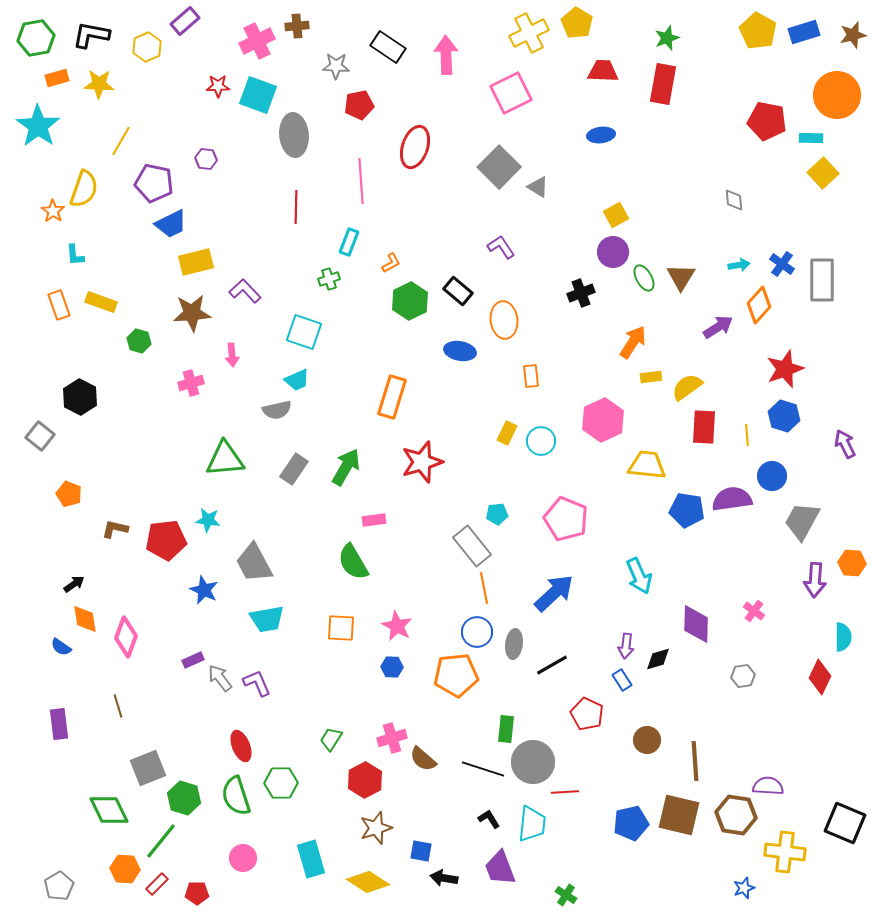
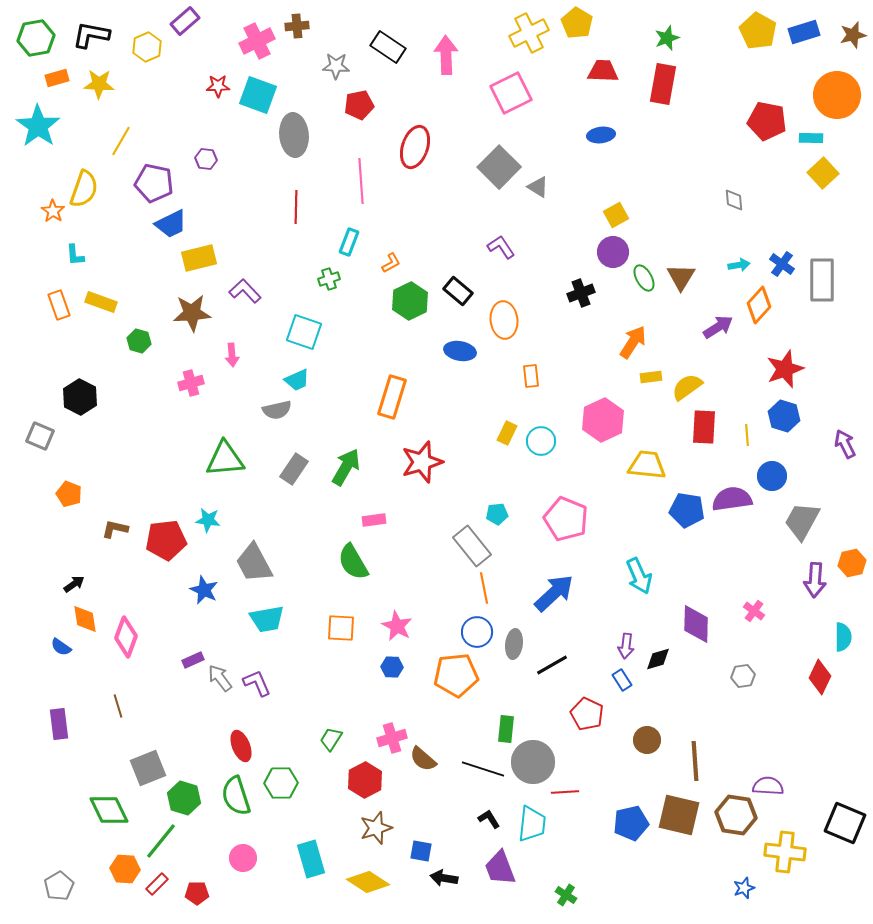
yellow rectangle at (196, 262): moved 3 px right, 4 px up
gray square at (40, 436): rotated 16 degrees counterclockwise
orange hexagon at (852, 563): rotated 16 degrees counterclockwise
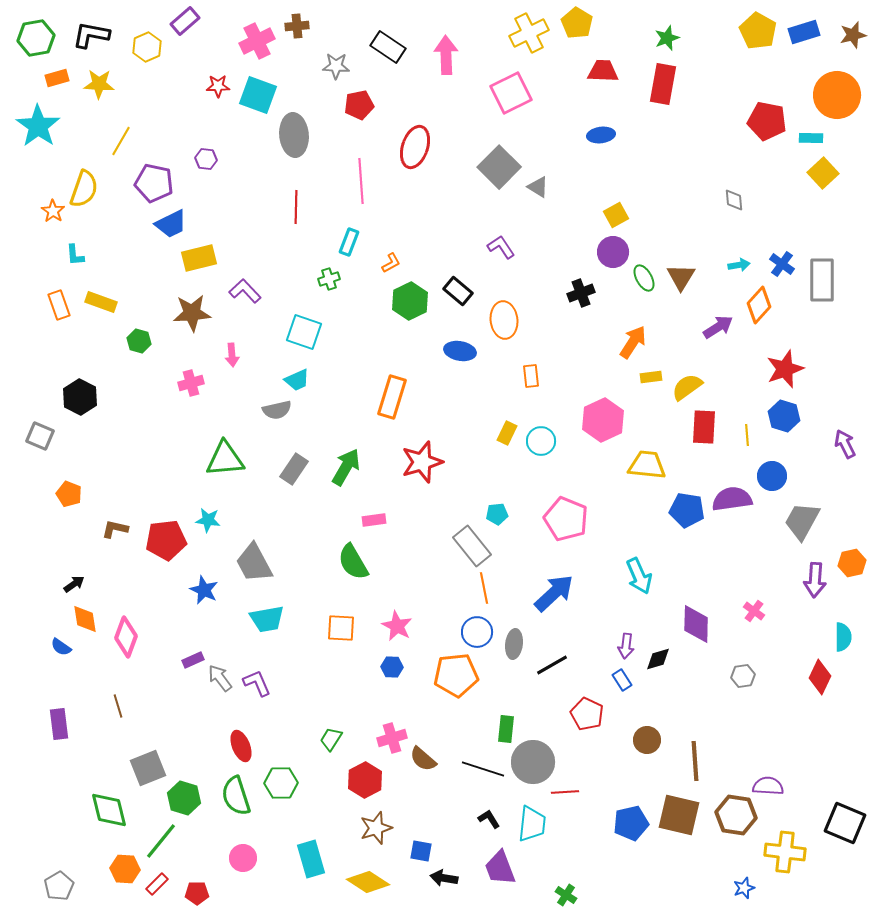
green diamond at (109, 810): rotated 12 degrees clockwise
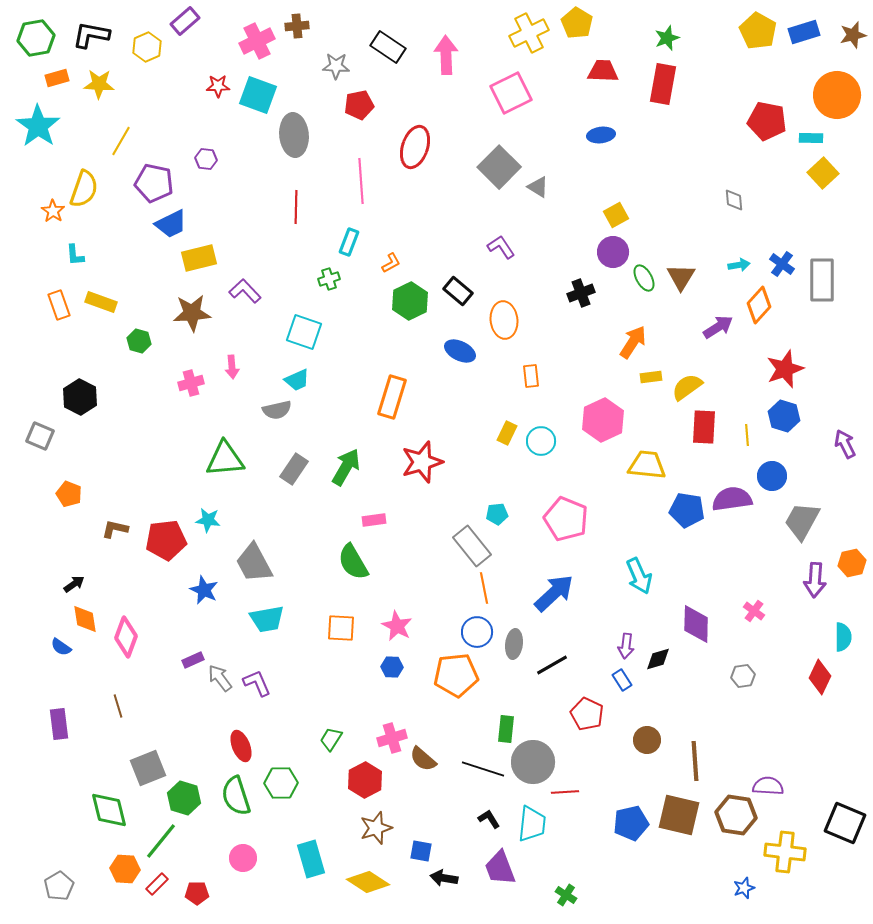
blue ellipse at (460, 351): rotated 16 degrees clockwise
pink arrow at (232, 355): moved 12 px down
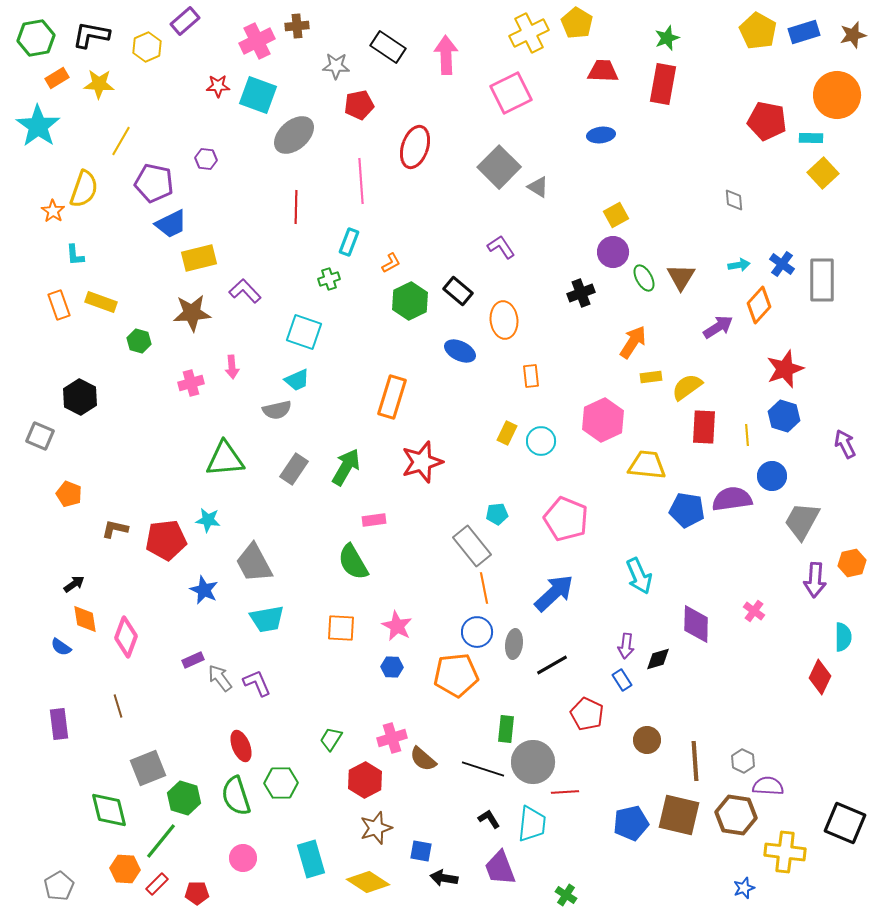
orange rectangle at (57, 78): rotated 15 degrees counterclockwise
gray ellipse at (294, 135): rotated 54 degrees clockwise
gray hexagon at (743, 676): moved 85 px down; rotated 25 degrees counterclockwise
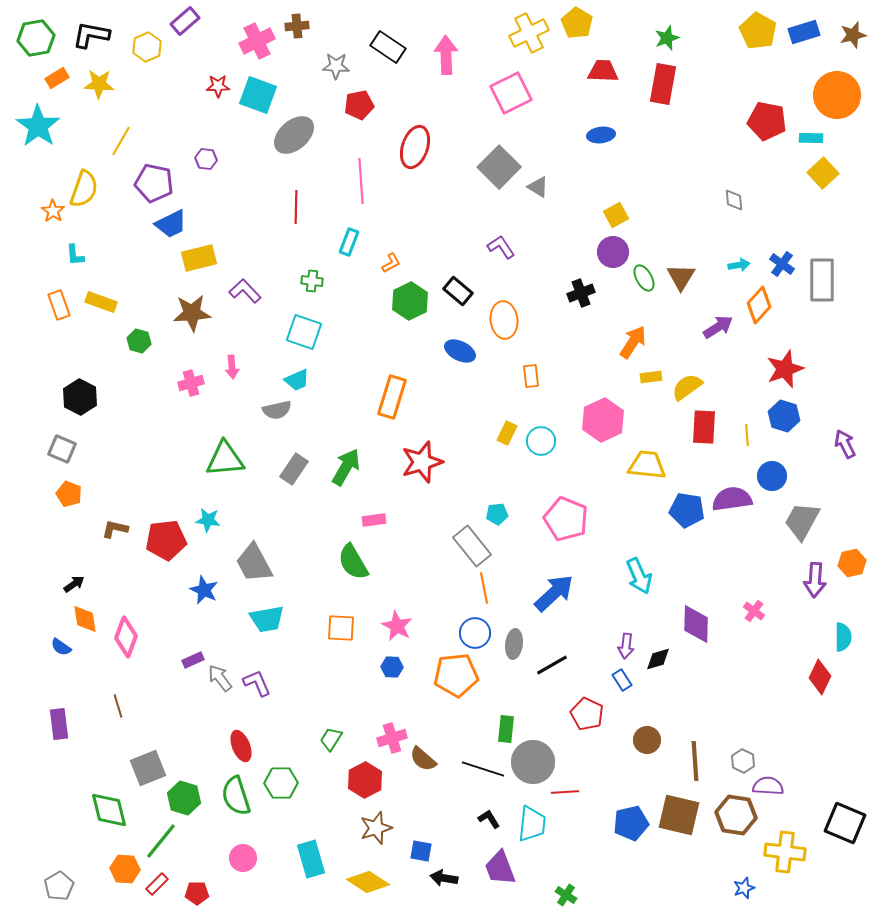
green cross at (329, 279): moved 17 px left, 2 px down; rotated 25 degrees clockwise
gray square at (40, 436): moved 22 px right, 13 px down
blue circle at (477, 632): moved 2 px left, 1 px down
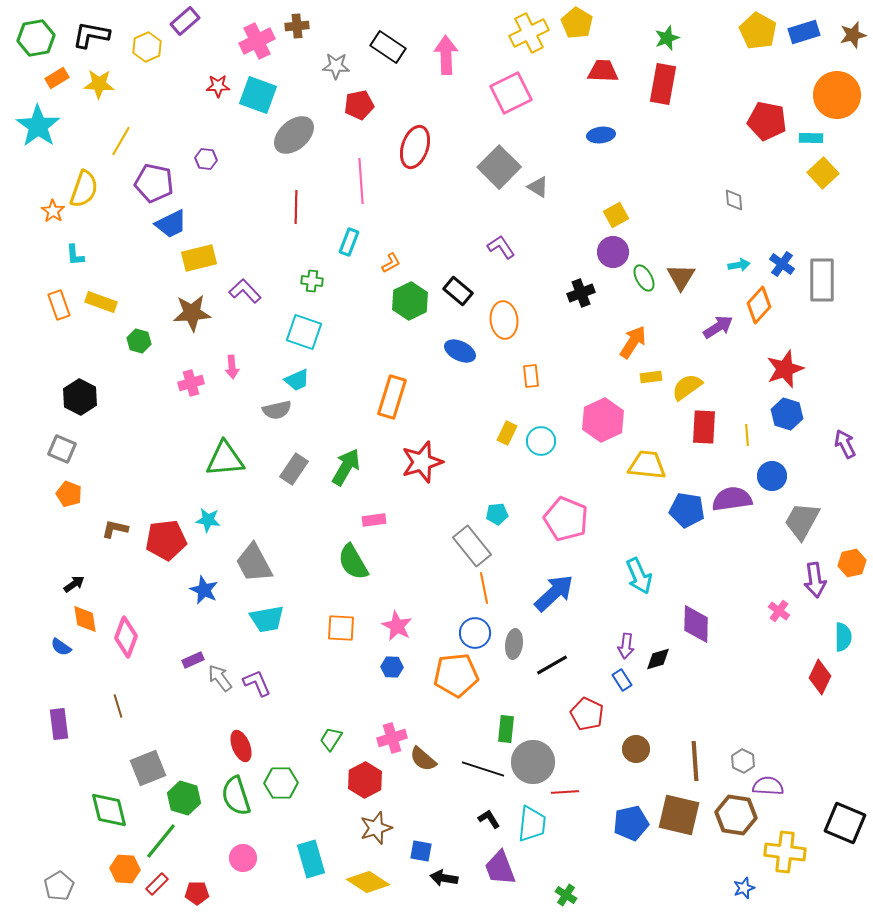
blue hexagon at (784, 416): moved 3 px right, 2 px up
purple arrow at (815, 580): rotated 12 degrees counterclockwise
pink cross at (754, 611): moved 25 px right
brown circle at (647, 740): moved 11 px left, 9 px down
